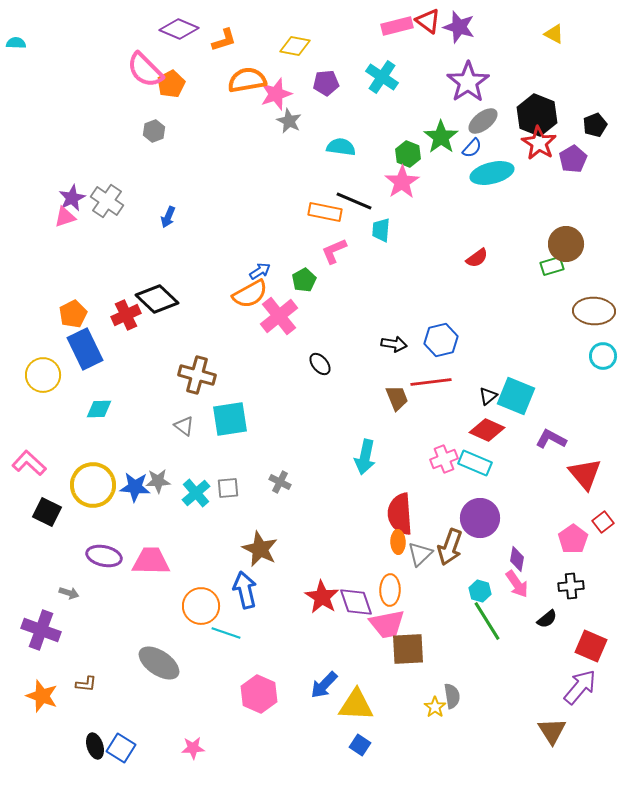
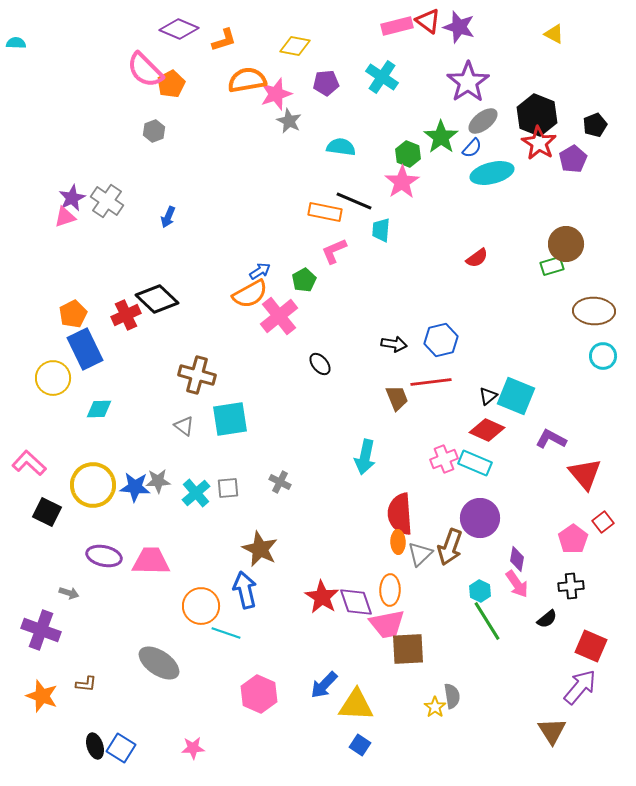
yellow circle at (43, 375): moved 10 px right, 3 px down
cyan hexagon at (480, 591): rotated 10 degrees clockwise
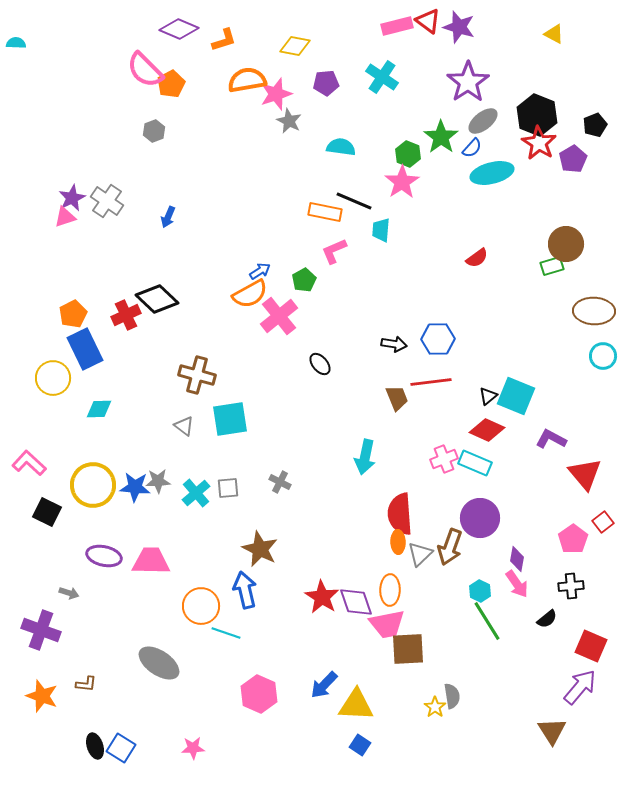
blue hexagon at (441, 340): moved 3 px left, 1 px up; rotated 12 degrees clockwise
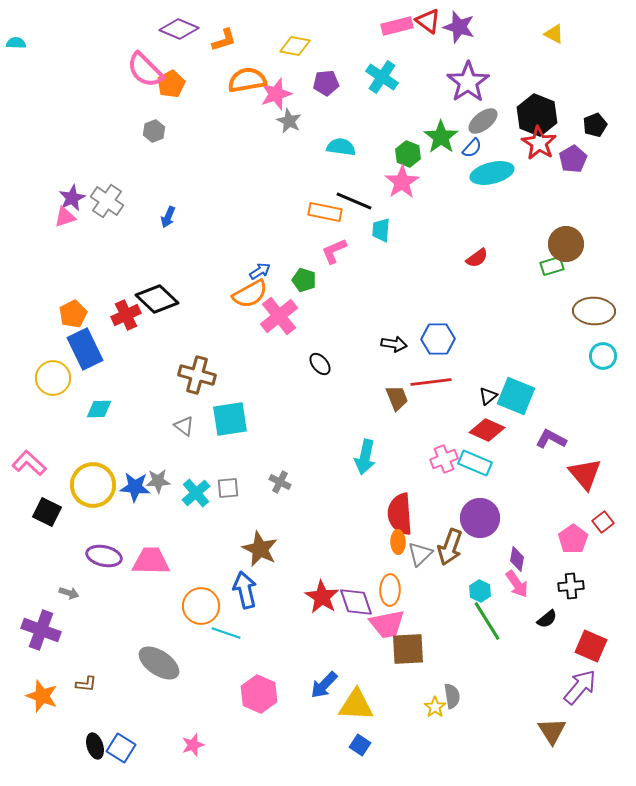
green pentagon at (304, 280): rotated 25 degrees counterclockwise
pink star at (193, 748): moved 3 px up; rotated 15 degrees counterclockwise
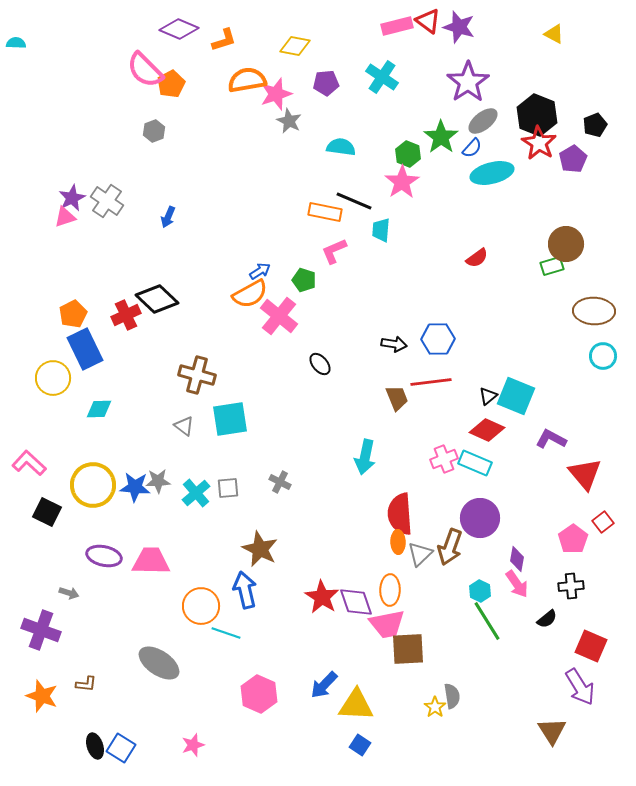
pink cross at (279, 316): rotated 12 degrees counterclockwise
purple arrow at (580, 687): rotated 108 degrees clockwise
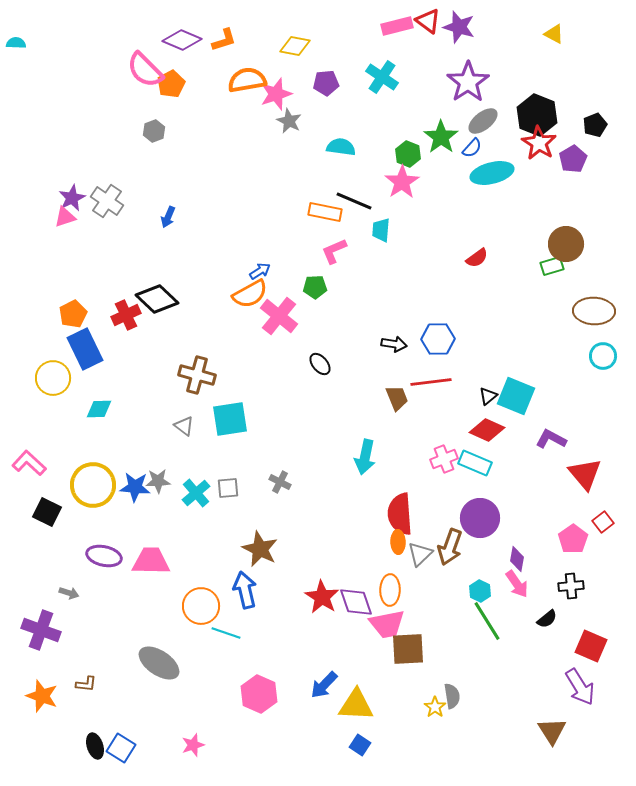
purple diamond at (179, 29): moved 3 px right, 11 px down
green pentagon at (304, 280): moved 11 px right, 7 px down; rotated 20 degrees counterclockwise
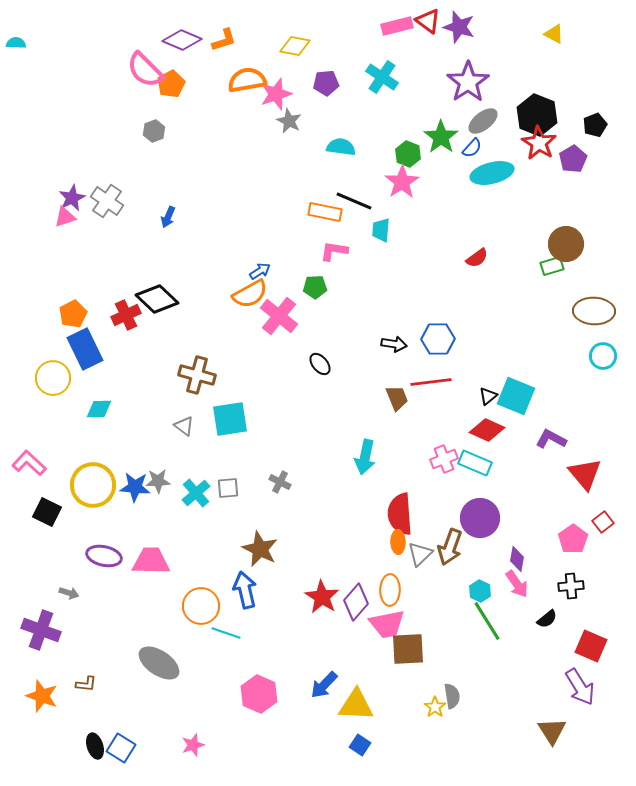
pink L-shape at (334, 251): rotated 32 degrees clockwise
purple diamond at (356, 602): rotated 60 degrees clockwise
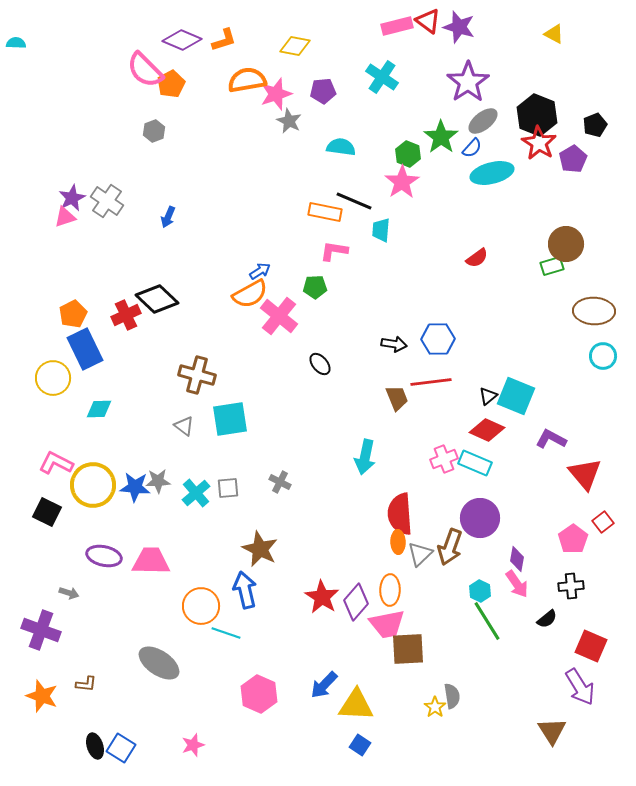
purple pentagon at (326, 83): moved 3 px left, 8 px down
pink L-shape at (29, 463): moved 27 px right; rotated 16 degrees counterclockwise
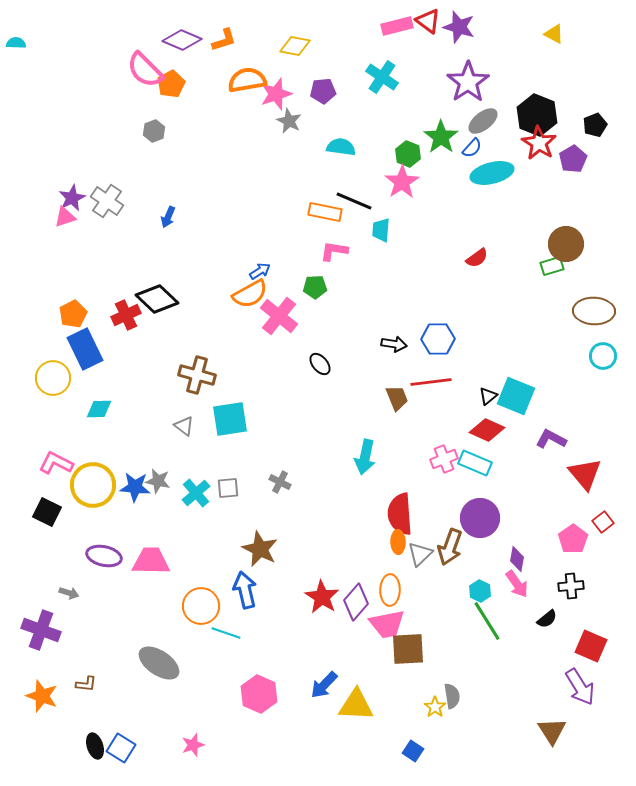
gray star at (158, 481): rotated 15 degrees clockwise
blue square at (360, 745): moved 53 px right, 6 px down
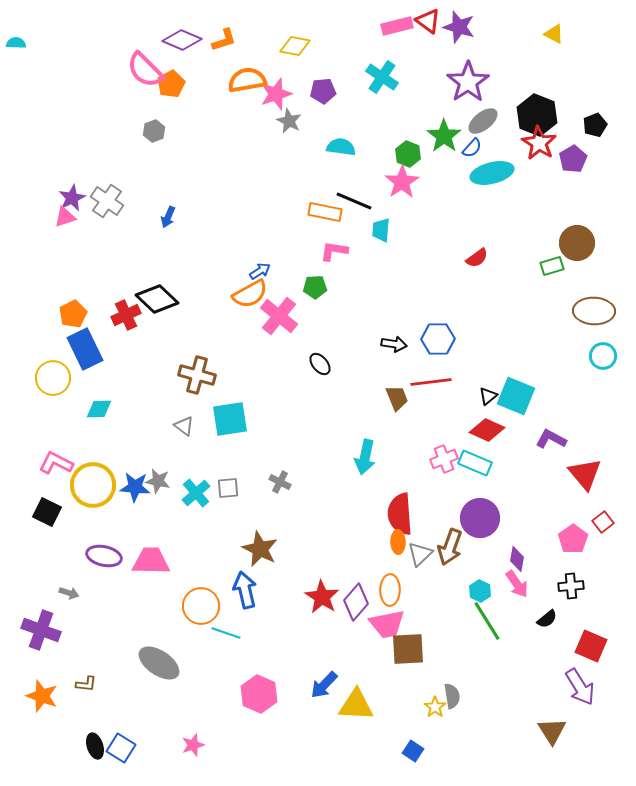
green star at (441, 137): moved 3 px right, 1 px up
brown circle at (566, 244): moved 11 px right, 1 px up
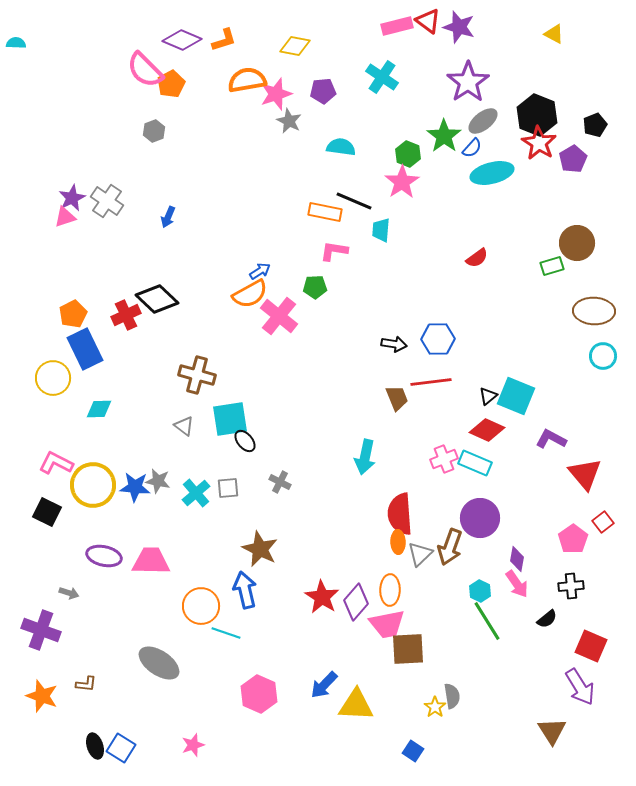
black ellipse at (320, 364): moved 75 px left, 77 px down
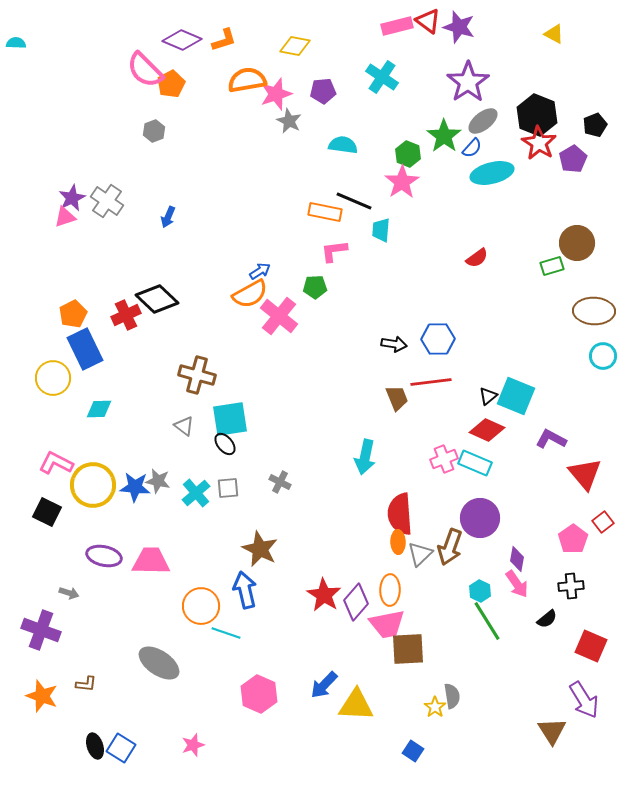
cyan semicircle at (341, 147): moved 2 px right, 2 px up
pink L-shape at (334, 251): rotated 16 degrees counterclockwise
black ellipse at (245, 441): moved 20 px left, 3 px down
red star at (322, 597): moved 2 px right, 2 px up
purple arrow at (580, 687): moved 4 px right, 13 px down
